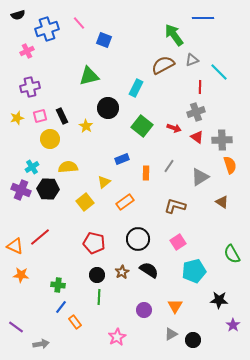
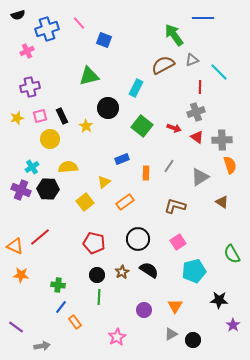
gray arrow at (41, 344): moved 1 px right, 2 px down
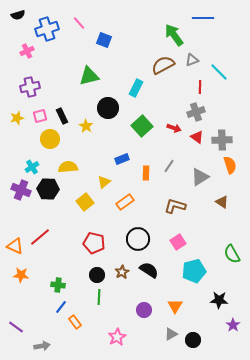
green square at (142, 126): rotated 10 degrees clockwise
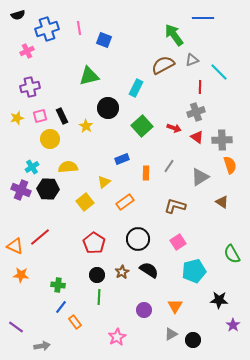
pink line at (79, 23): moved 5 px down; rotated 32 degrees clockwise
red pentagon at (94, 243): rotated 20 degrees clockwise
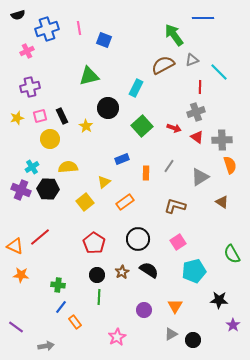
gray arrow at (42, 346): moved 4 px right
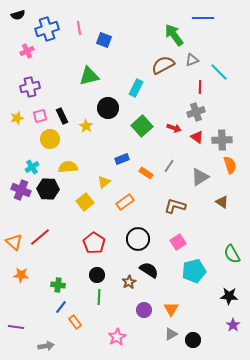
orange rectangle at (146, 173): rotated 56 degrees counterclockwise
orange triangle at (15, 246): moved 1 px left, 4 px up; rotated 18 degrees clockwise
brown star at (122, 272): moved 7 px right, 10 px down
black star at (219, 300): moved 10 px right, 4 px up
orange triangle at (175, 306): moved 4 px left, 3 px down
purple line at (16, 327): rotated 28 degrees counterclockwise
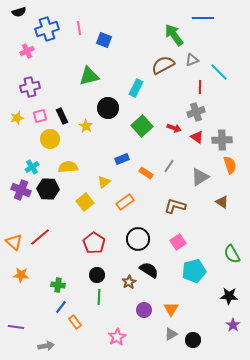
black semicircle at (18, 15): moved 1 px right, 3 px up
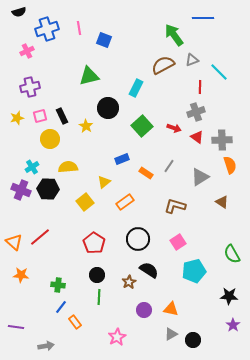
orange triangle at (171, 309): rotated 49 degrees counterclockwise
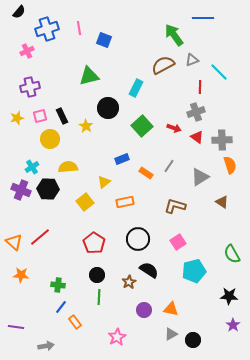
black semicircle at (19, 12): rotated 32 degrees counterclockwise
orange rectangle at (125, 202): rotated 24 degrees clockwise
